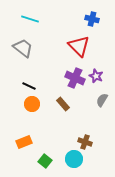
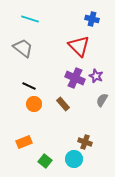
orange circle: moved 2 px right
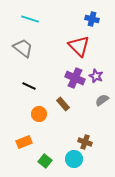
gray semicircle: rotated 24 degrees clockwise
orange circle: moved 5 px right, 10 px down
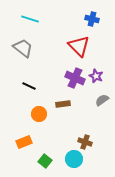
brown rectangle: rotated 56 degrees counterclockwise
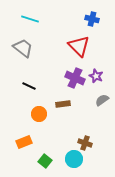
brown cross: moved 1 px down
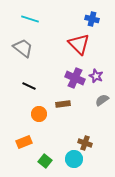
red triangle: moved 2 px up
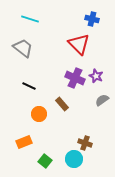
brown rectangle: moved 1 px left; rotated 56 degrees clockwise
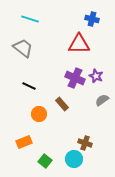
red triangle: rotated 45 degrees counterclockwise
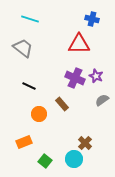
brown cross: rotated 24 degrees clockwise
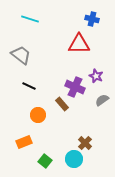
gray trapezoid: moved 2 px left, 7 px down
purple cross: moved 9 px down
orange circle: moved 1 px left, 1 px down
